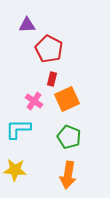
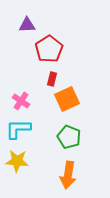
red pentagon: rotated 12 degrees clockwise
pink cross: moved 13 px left
yellow star: moved 2 px right, 9 px up
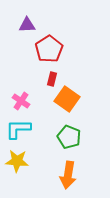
orange square: rotated 30 degrees counterclockwise
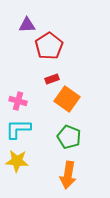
red pentagon: moved 3 px up
red rectangle: rotated 56 degrees clockwise
pink cross: moved 3 px left; rotated 18 degrees counterclockwise
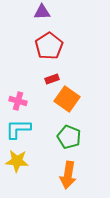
purple triangle: moved 15 px right, 13 px up
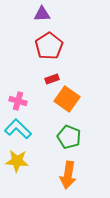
purple triangle: moved 2 px down
cyan L-shape: rotated 44 degrees clockwise
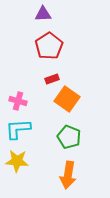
purple triangle: moved 1 px right
cyan L-shape: rotated 48 degrees counterclockwise
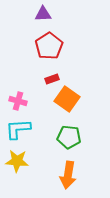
green pentagon: rotated 15 degrees counterclockwise
